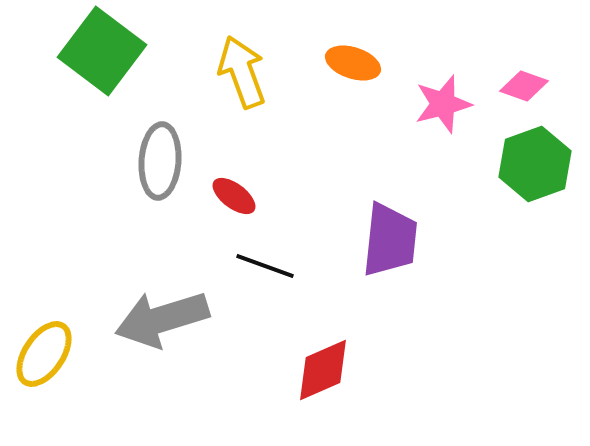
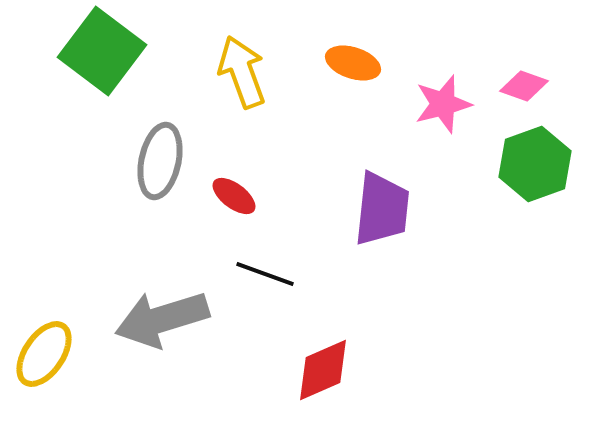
gray ellipse: rotated 8 degrees clockwise
purple trapezoid: moved 8 px left, 31 px up
black line: moved 8 px down
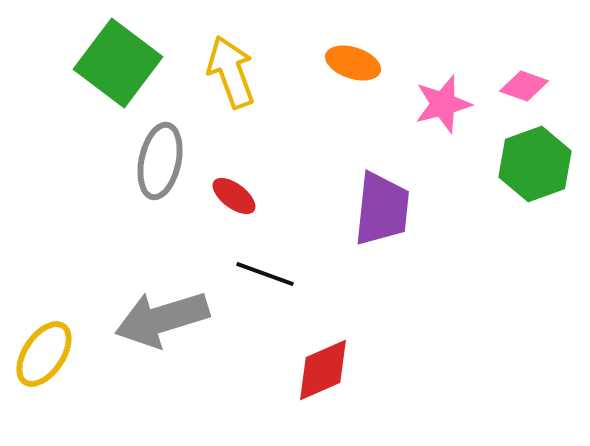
green square: moved 16 px right, 12 px down
yellow arrow: moved 11 px left
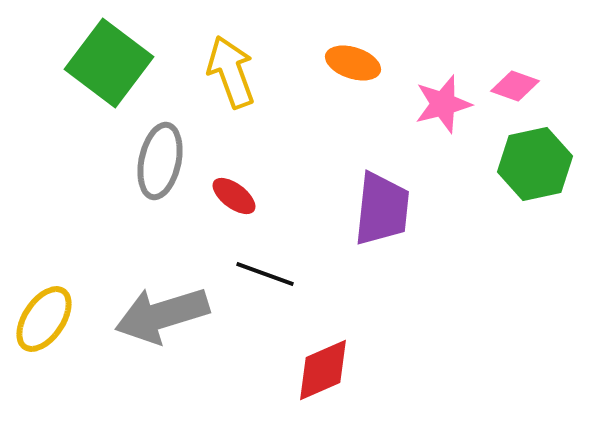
green square: moved 9 px left
pink diamond: moved 9 px left
green hexagon: rotated 8 degrees clockwise
gray arrow: moved 4 px up
yellow ellipse: moved 35 px up
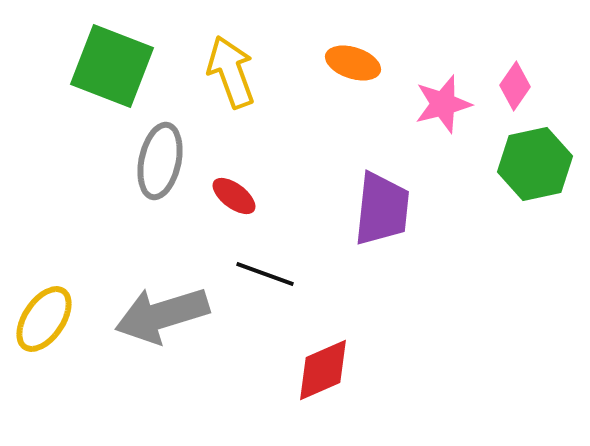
green square: moved 3 px right, 3 px down; rotated 16 degrees counterclockwise
pink diamond: rotated 75 degrees counterclockwise
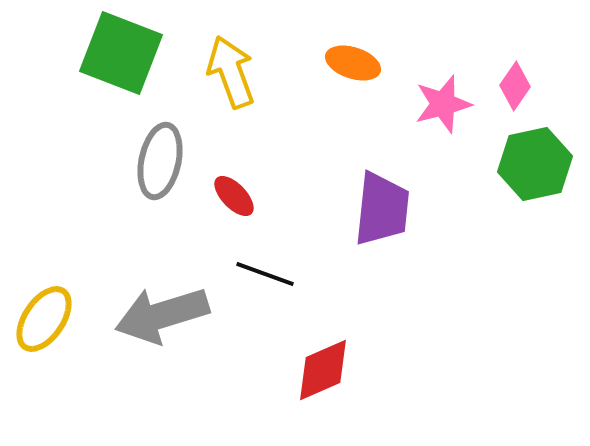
green square: moved 9 px right, 13 px up
red ellipse: rotated 9 degrees clockwise
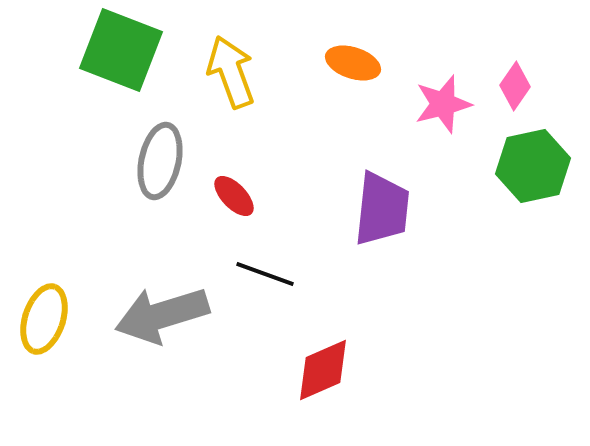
green square: moved 3 px up
green hexagon: moved 2 px left, 2 px down
yellow ellipse: rotated 16 degrees counterclockwise
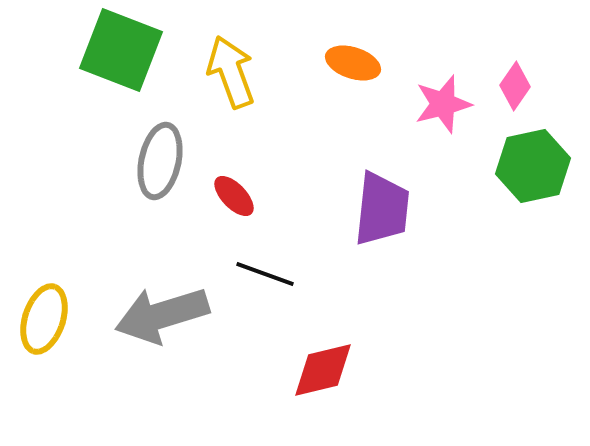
red diamond: rotated 10 degrees clockwise
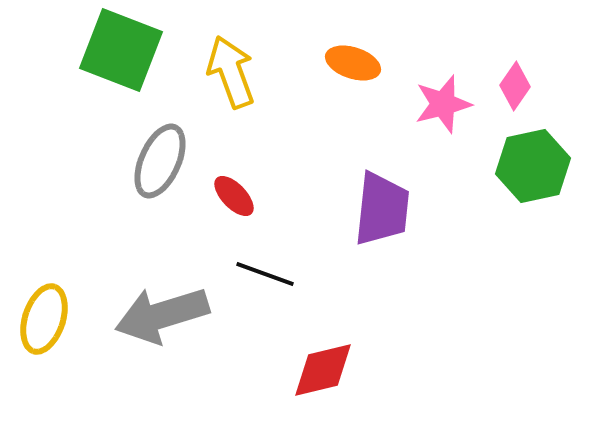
gray ellipse: rotated 12 degrees clockwise
